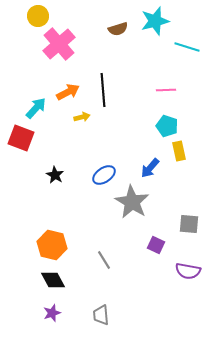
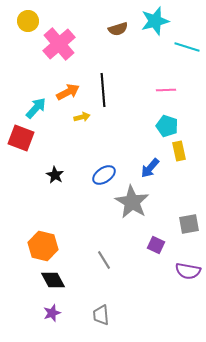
yellow circle: moved 10 px left, 5 px down
gray square: rotated 15 degrees counterclockwise
orange hexagon: moved 9 px left, 1 px down
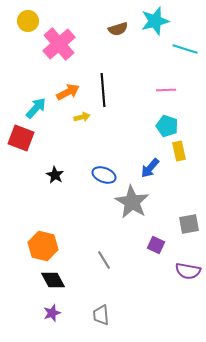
cyan line: moved 2 px left, 2 px down
blue ellipse: rotated 55 degrees clockwise
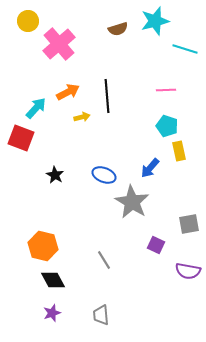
black line: moved 4 px right, 6 px down
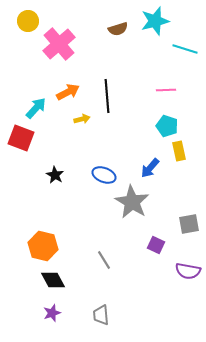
yellow arrow: moved 2 px down
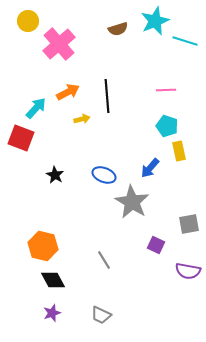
cyan star: rotated 8 degrees counterclockwise
cyan line: moved 8 px up
gray trapezoid: rotated 60 degrees counterclockwise
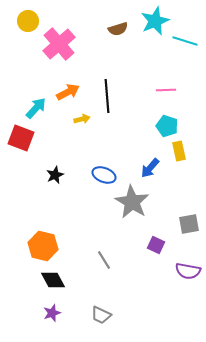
black star: rotated 18 degrees clockwise
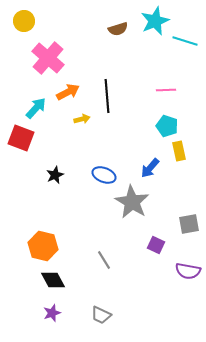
yellow circle: moved 4 px left
pink cross: moved 11 px left, 14 px down; rotated 8 degrees counterclockwise
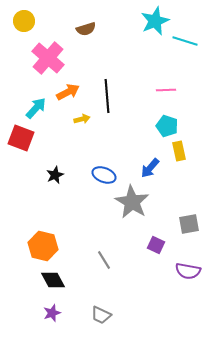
brown semicircle: moved 32 px left
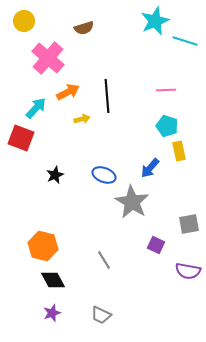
brown semicircle: moved 2 px left, 1 px up
